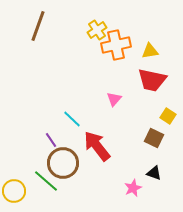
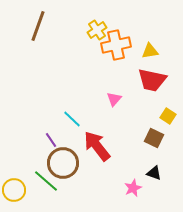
yellow circle: moved 1 px up
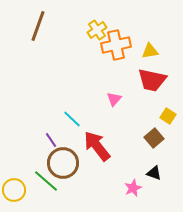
brown square: rotated 24 degrees clockwise
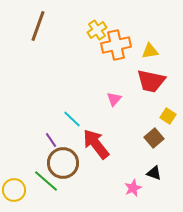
red trapezoid: moved 1 px left, 1 px down
red arrow: moved 1 px left, 2 px up
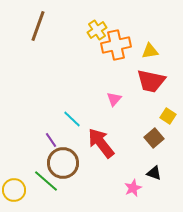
red arrow: moved 5 px right, 1 px up
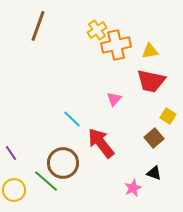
purple line: moved 40 px left, 13 px down
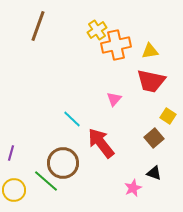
purple line: rotated 49 degrees clockwise
